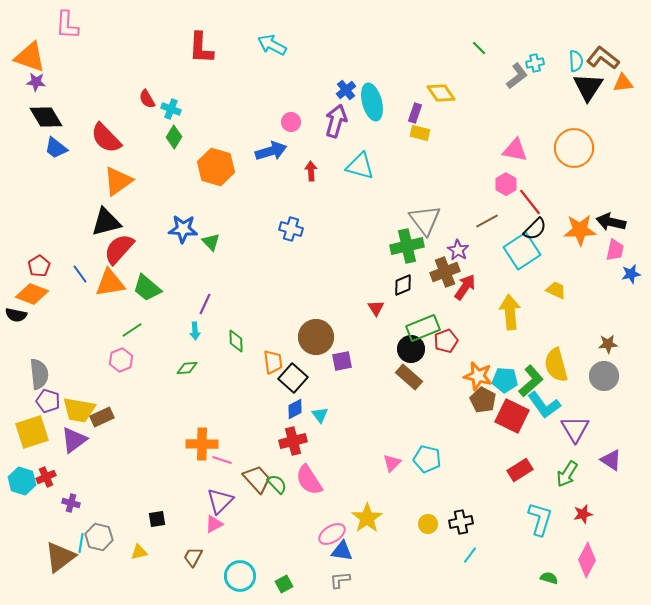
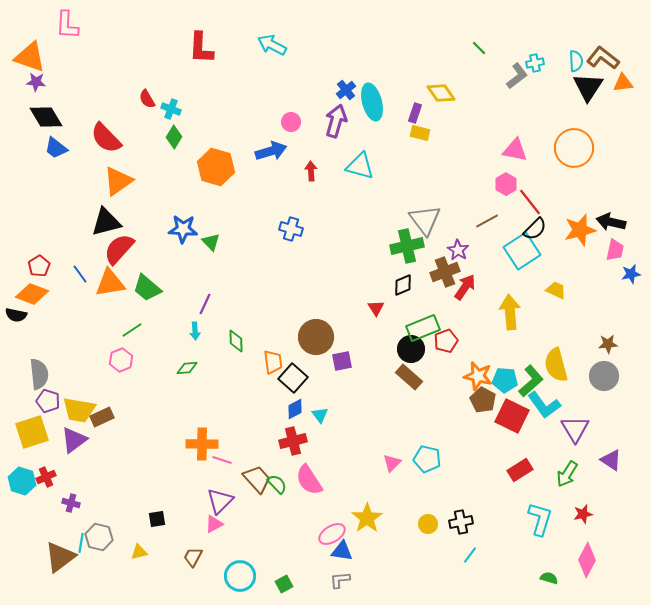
orange star at (580, 230): rotated 12 degrees counterclockwise
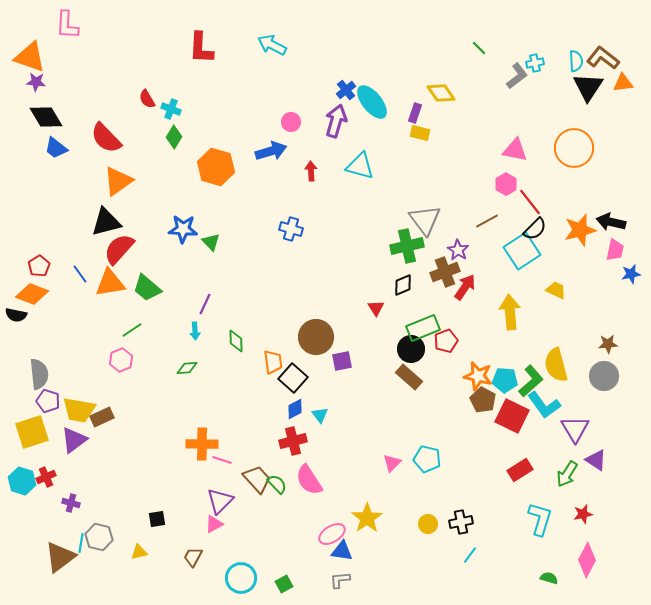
cyan ellipse at (372, 102): rotated 24 degrees counterclockwise
purple triangle at (611, 460): moved 15 px left
cyan circle at (240, 576): moved 1 px right, 2 px down
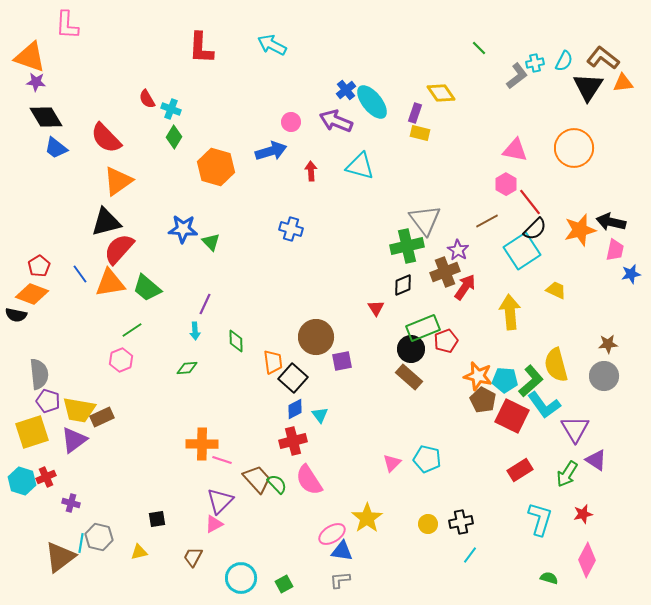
cyan semicircle at (576, 61): moved 12 px left; rotated 30 degrees clockwise
purple arrow at (336, 121): rotated 84 degrees counterclockwise
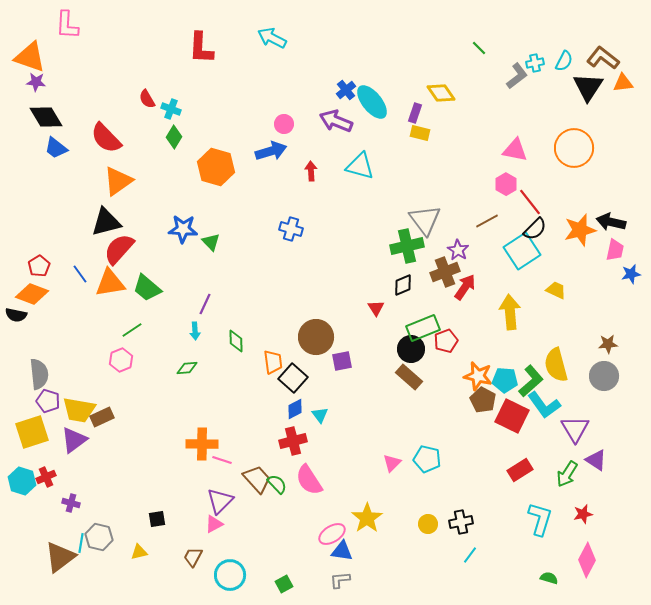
cyan arrow at (272, 45): moved 7 px up
pink circle at (291, 122): moved 7 px left, 2 px down
cyan circle at (241, 578): moved 11 px left, 3 px up
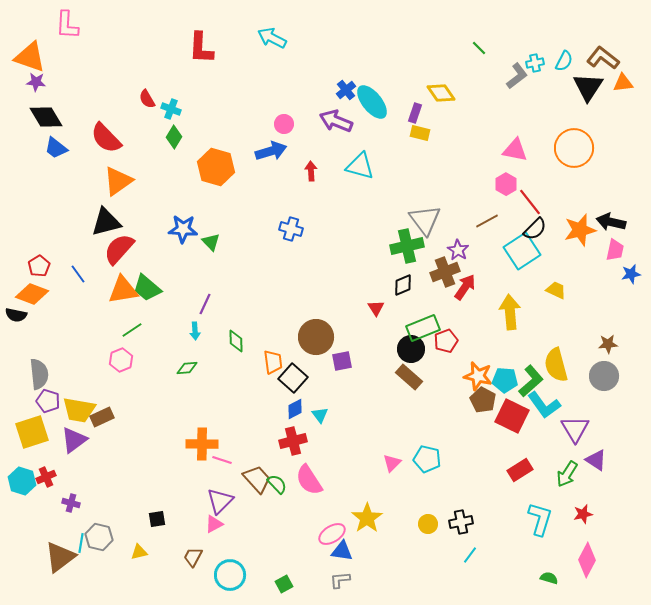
blue line at (80, 274): moved 2 px left
orange triangle at (110, 283): moved 13 px right, 7 px down
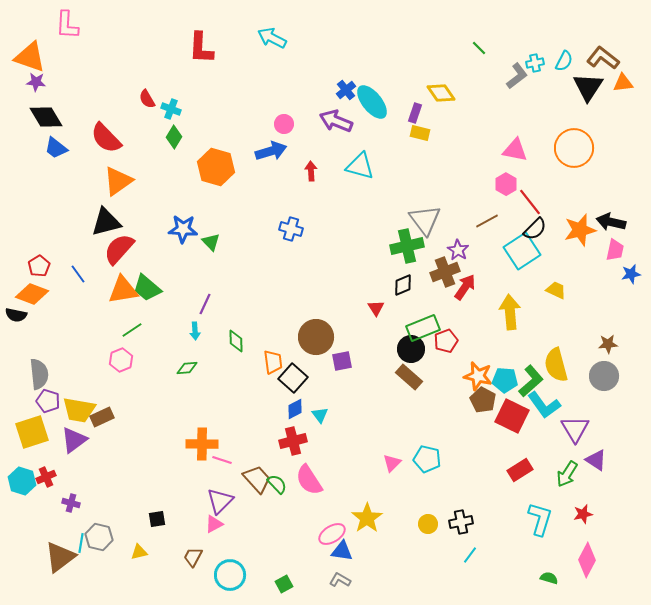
gray L-shape at (340, 580): rotated 35 degrees clockwise
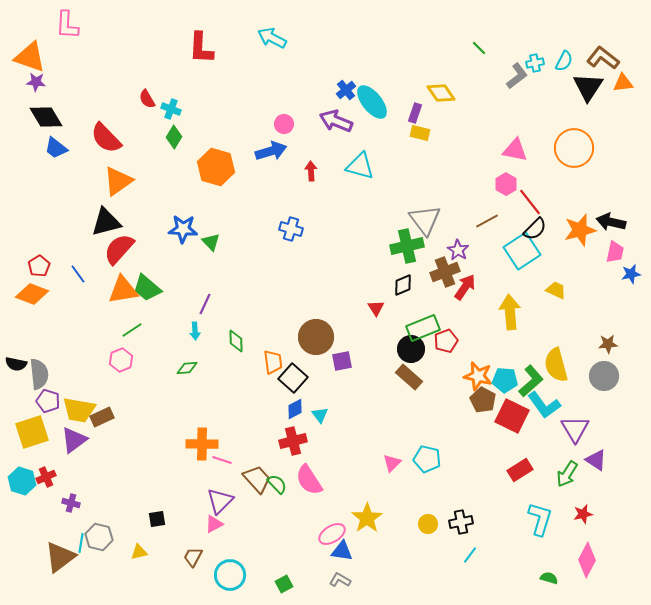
pink trapezoid at (615, 250): moved 2 px down
black semicircle at (16, 315): moved 49 px down
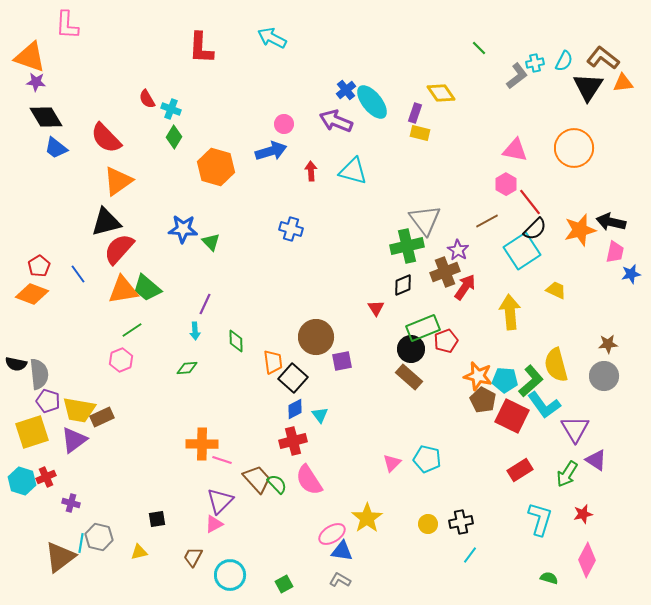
cyan triangle at (360, 166): moved 7 px left, 5 px down
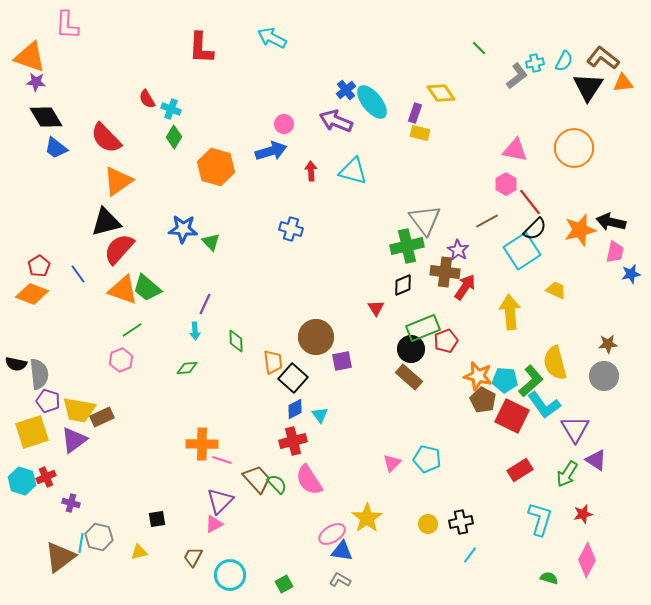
brown cross at (445, 272): rotated 28 degrees clockwise
orange triangle at (123, 290): rotated 28 degrees clockwise
yellow semicircle at (556, 365): moved 1 px left, 2 px up
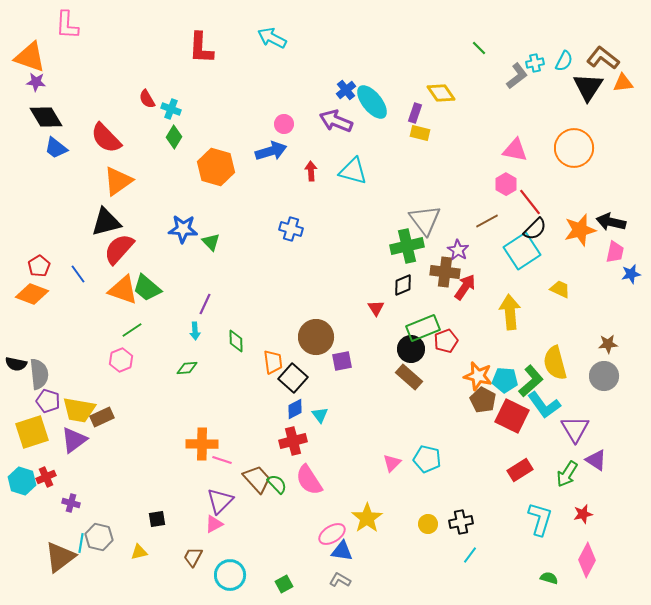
yellow trapezoid at (556, 290): moved 4 px right, 1 px up
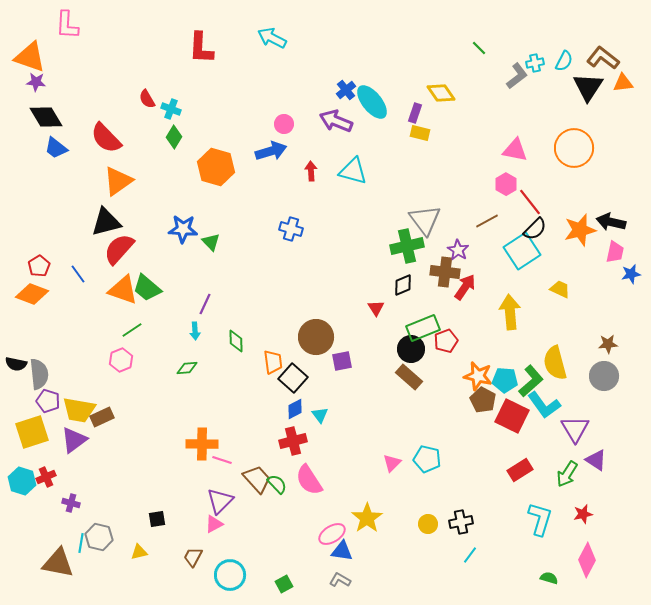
brown triangle at (60, 557): moved 2 px left, 6 px down; rotated 48 degrees clockwise
